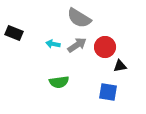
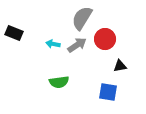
gray semicircle: moved 3 px right; rotated 90 degrees clockwise
red circle: moved 8 px up
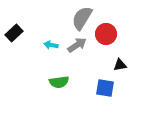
black rectangle: rotated 66 degrees counterclockwise
red circle: moved 1 px right, 5 px up
cyan arrow: moved 2 px left, 1 px down
black triangle: moved 1 px up
blue square: moved 3 px left, 4 px up
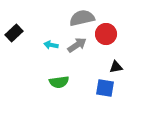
gray semicircle: rotated 45 degrees clockwise
black triangle: moved 4 px left, 2 px down
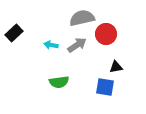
blue square: moved 1 px up
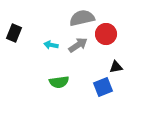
black rectangle: rotated 24 degrees counterclockwise
gray arrow: moved 1 px right
blue square: moved 2 px left; rotated 30 degrees counterclockwise
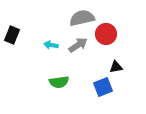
black rectangle: moved 2 px left, 2 px down
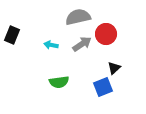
gray semicircle: moved 4 px left, 1 px up
gray arrow: moved 4 px right, 1 px up
black triangle: moved 2 px left, 1 px down; rotated 32 degrees counterclockwise
